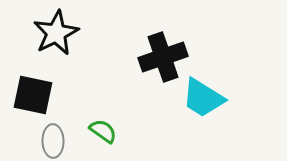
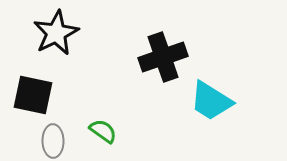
cyan trapezoid: moved 8 px right, 3 px down
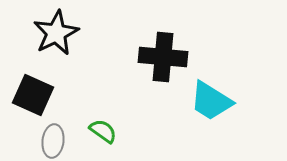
black cross: rotated 24 degrees clockwise
black square: rotated 12 degrees clockwise
gray ellipse: rotated 8 degrees clockwise
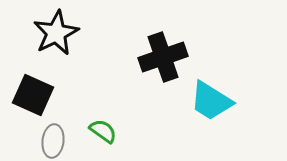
black cross: rotated 24 degrees counterclockwise
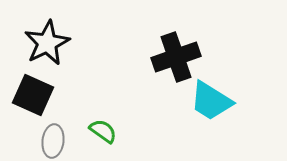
black star: moved 9 px left, 10 px down
black cross: moved 13 px right
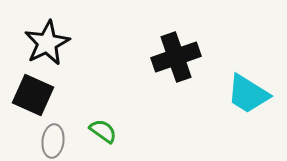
cyan trapezoid: moved 37 px right, 7 px up
